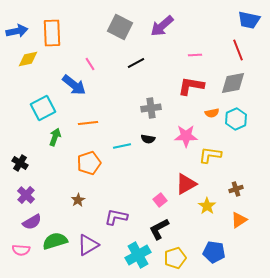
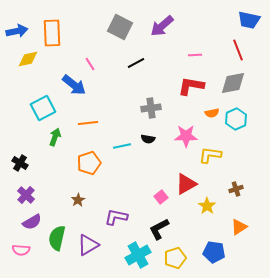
pink square at (160, 200): moved 1 px right, 3 px up
orange triangle at (239, 220): moved 7 px down
green semicircle at (55, 241): moved 2 px right, 3 px up; rotated 60 degrees counterclockwise
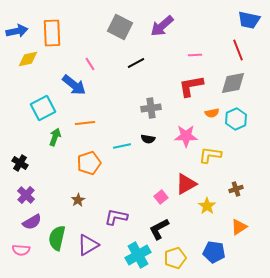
red L-shape at (191, 86): rotated 20 degrees counterclockwise
orange line at (88, 123): moved 3 px left
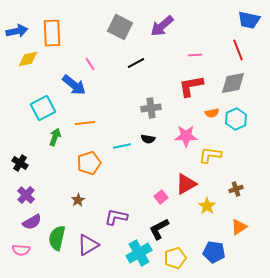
cyan cross at (138, 255): moved 1 px right, 2 px up
